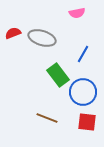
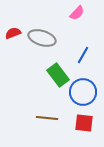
pink semicircle: rotated 35 degrees counterclockwise
blue line: moved 1 px down
brown line: rotated 15 degrees counterclockwise
red square: moved 3 px left, 1 px down
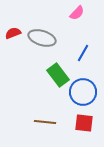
blue line: moved 2 px up
brown line: moved 2 px left, 4 px down
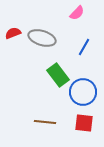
blue line: moved 1 px right, 6 px up
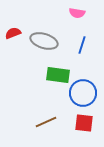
pink semicircle: rotated 56 degrees clockwise
gray ellipse: moved 2 px right, 3 px down
blue line: moved 2 px left, 2 px up; rotated 12 degrees counterclockwise
green rectangle: rotated 45 degrees counterclockwise
blue circle: moved 1 px down
brown line: moved 1 px right; rotated 30 degrees counterclockwise
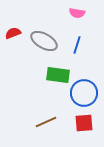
gray ellipse: rotated 12 degrees clockwise
blue line: moved 5 px left
blue circle: moved 1 px right
red square: rotated 12 degrees counterclockwise
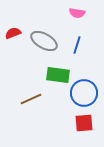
brown line: moved 15 px left, 23 px up
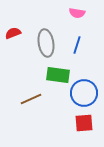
gray ellipse: moved 2 px right, 2 px down; rotated 52 degrees clockwise
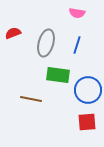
gray ellipse: rotated 24 degrees clockwise
blue circle: moved 4 px right, 3 px up
brown line: rotated 35 degrees clockwise
red square: moved 3 px right, 1 px up
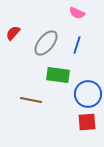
pink semicircle: rotated 14 degrees clockwise
red semicircle: rotated 28 degrees counterclockwise
gray ellipse: rotated 24 degrees clockwise
blue circle: moved 4 px down
brown line: moved 1 px down
